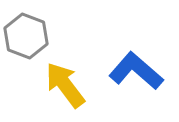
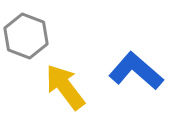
yellow arrow: moved 2 px down
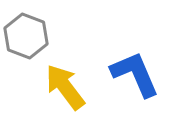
blue L-shape: moved 1 px left, 3 px down; rotated 26 degrees clockwise
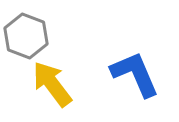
yellow arrow: moved 13 px left, 3 px up
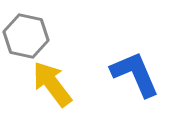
gray hexagon: rotated 9 degrees counterclockwise
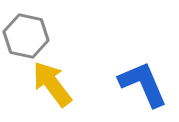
blue L-shape: moved 8 px right, 10 px down
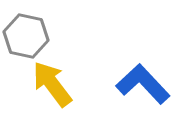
blue L-shape: rotated 20 degrees counterclockwise
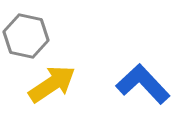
yellow arrow: rotated 93 degrees clockwise
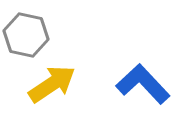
gray hexagon: moved 1 px up
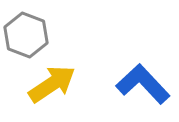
gray hexagon: rotated 9 degrees clockwise
